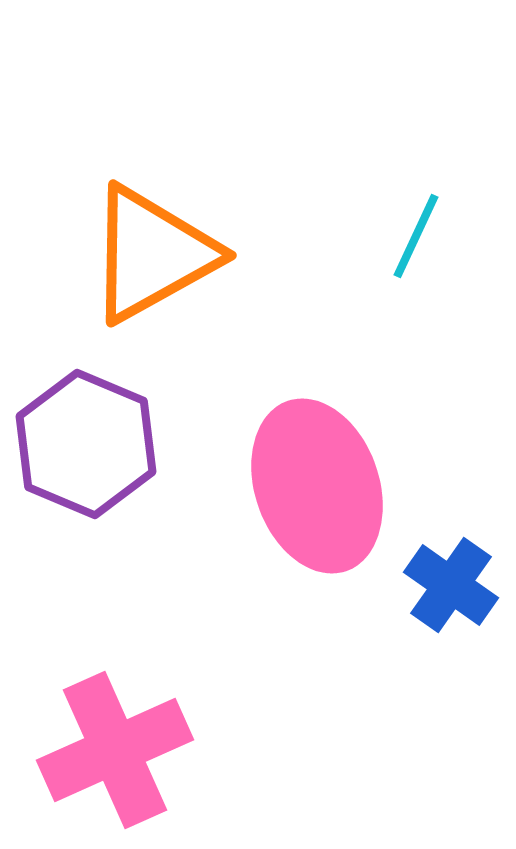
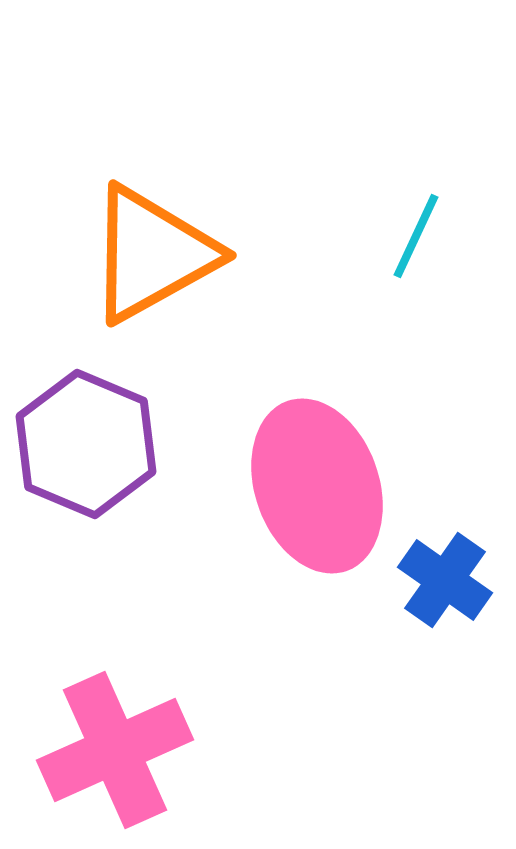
blue cross: moved 6 px left, 5 px up
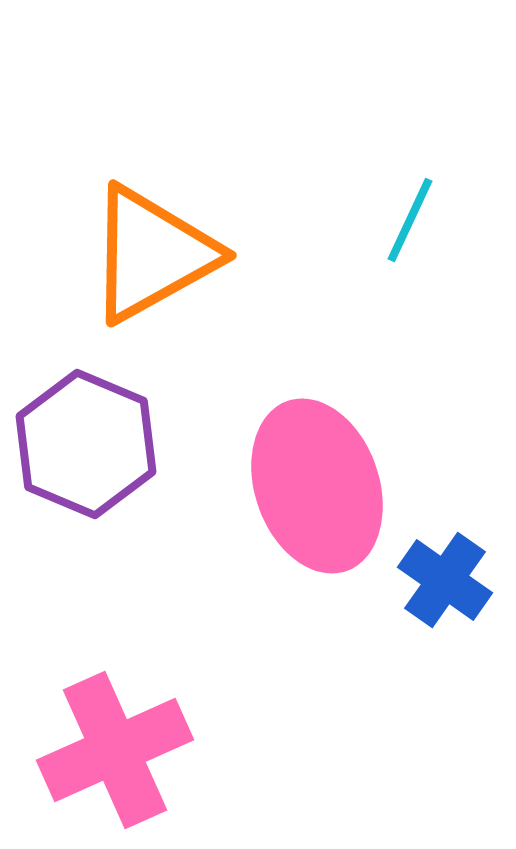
cyan line: moved 6 px left, 16 px up
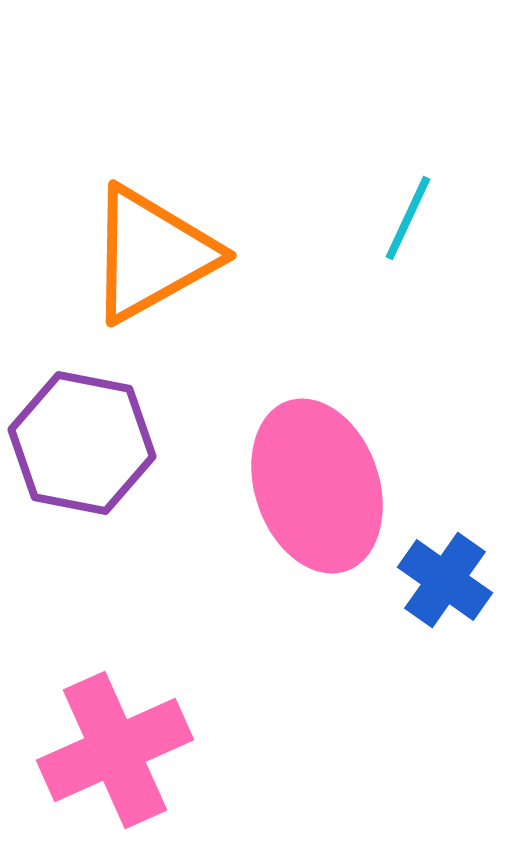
cyan line: moved 2 px left, 2 px up
purple hexagon: moved 4 px left, 1 px up; rotated 12 degrees counterclockwise
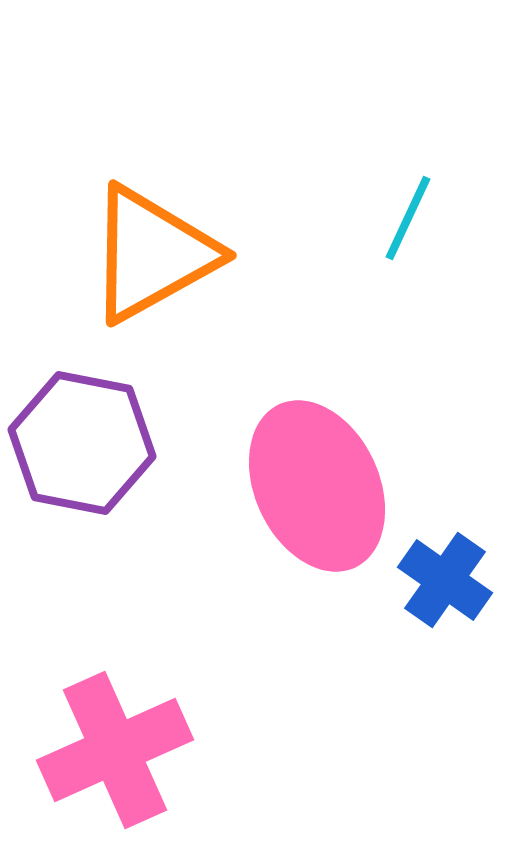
pink ellipse: rotated 6 degrees counterclockwise
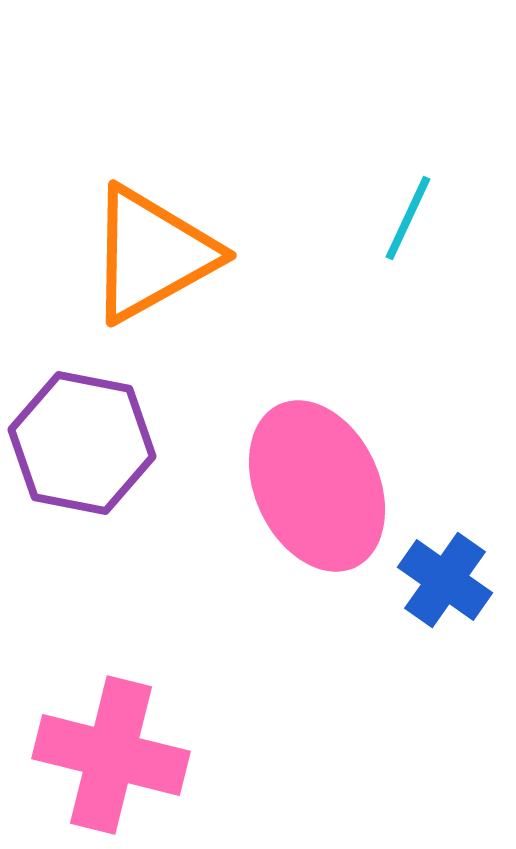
pink cross: moved 4 px left, 5 px down; rotated 38 degrees clockwise
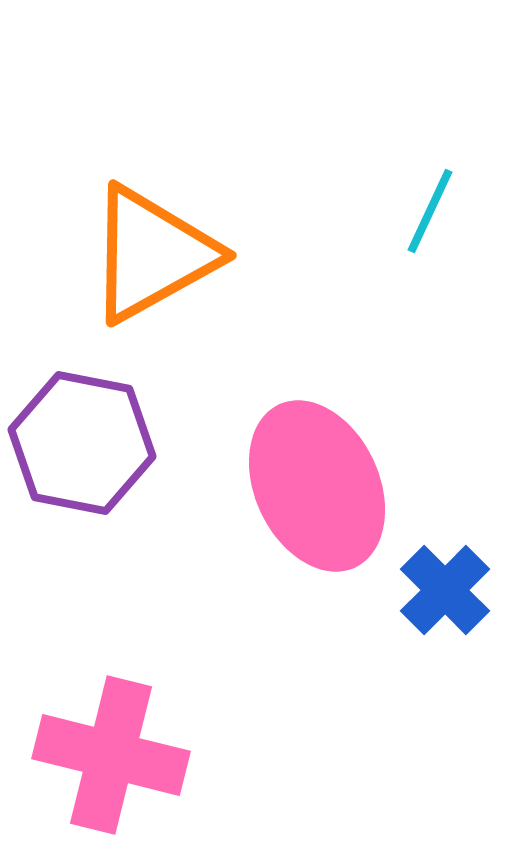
cyan line: moved 22 px right, 7 px up
blue cross: moved 10 px down; rotated 10 degrees clockwise
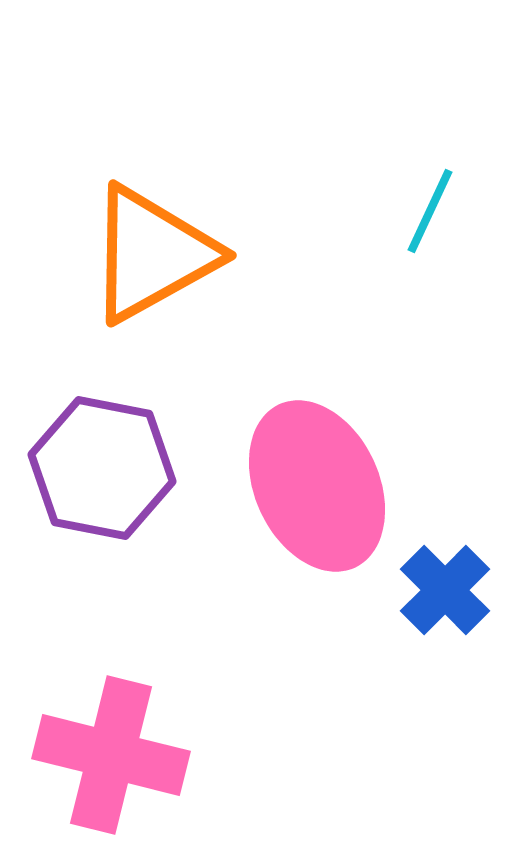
purple hexagon: moved 20 px right, 25 px down
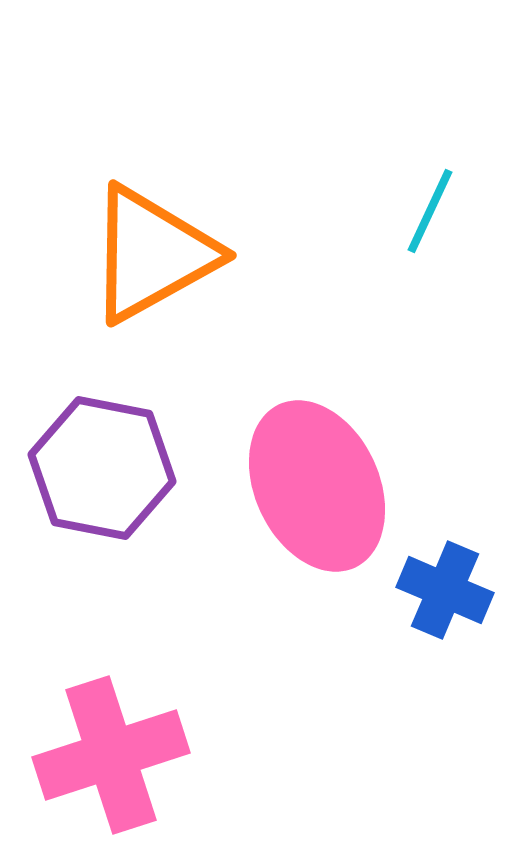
blue cross: rotated 22 degrees counterclockwise
pink cross: rotated 32 degrees counterclockwise
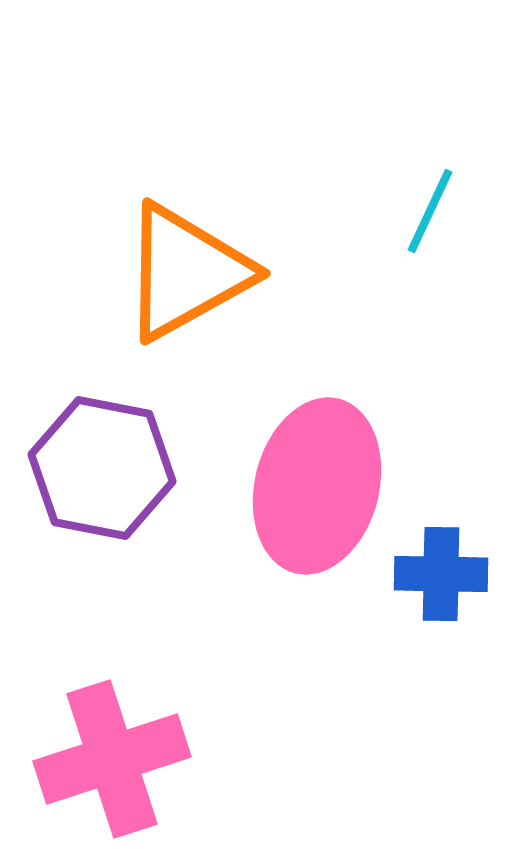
orange triangle: moved 34 px right, 18 px down
pink ellipse: rotated 39 degrees clockwise
blue cross: moved 4 px left, 16 px up; rotated 22 degrees counterclockwise
pink cross: moved 1 px right, 4 px down
